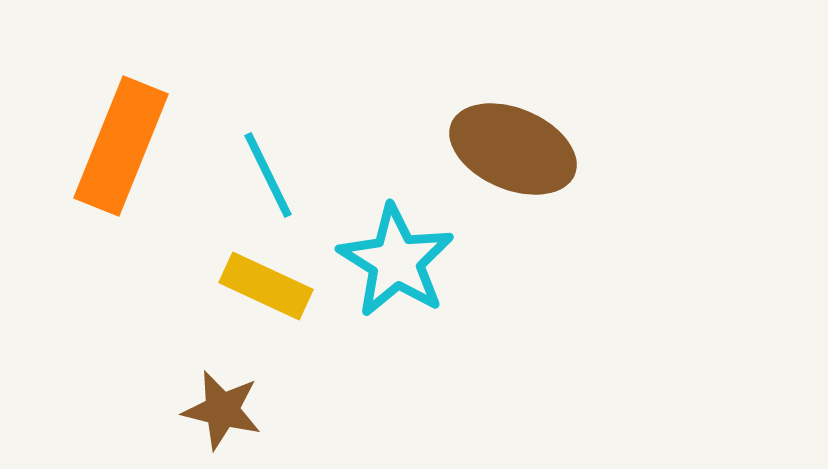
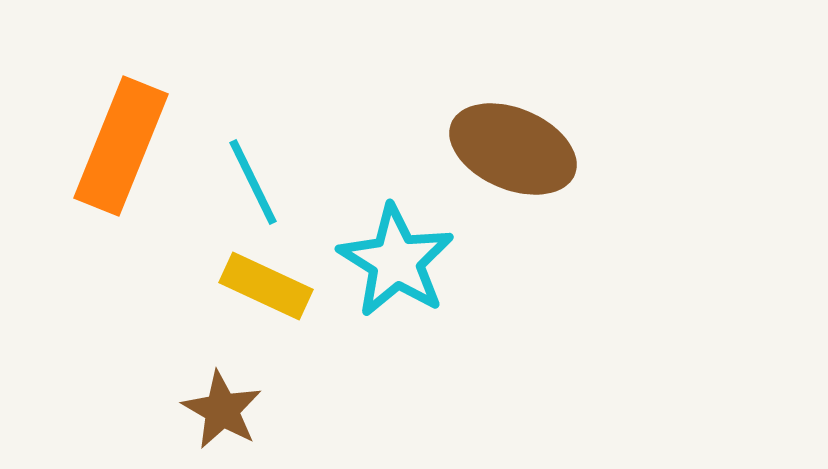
cyan line: moved 15 px left, 7 px down
brown star: rotated 16 degrees clockwise
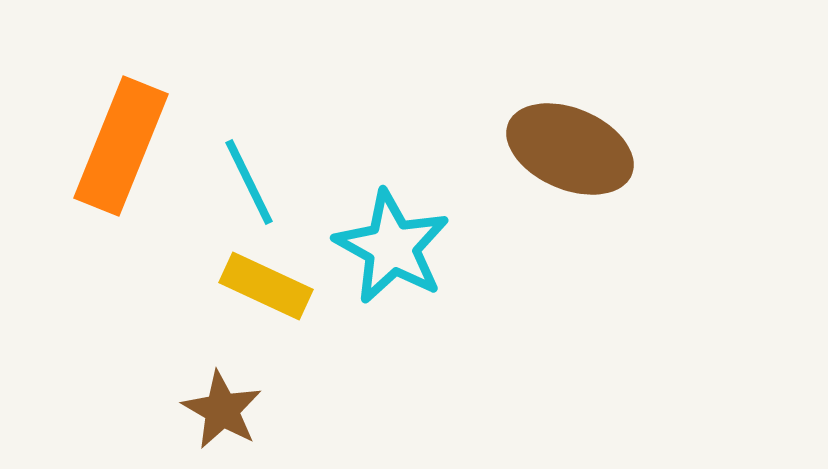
brown ellipse: moved 57 px right
cyan line: moved 4 px left
cyan star: moved 4 px left, 14 px up; rotated 3 degrees counterclockwise
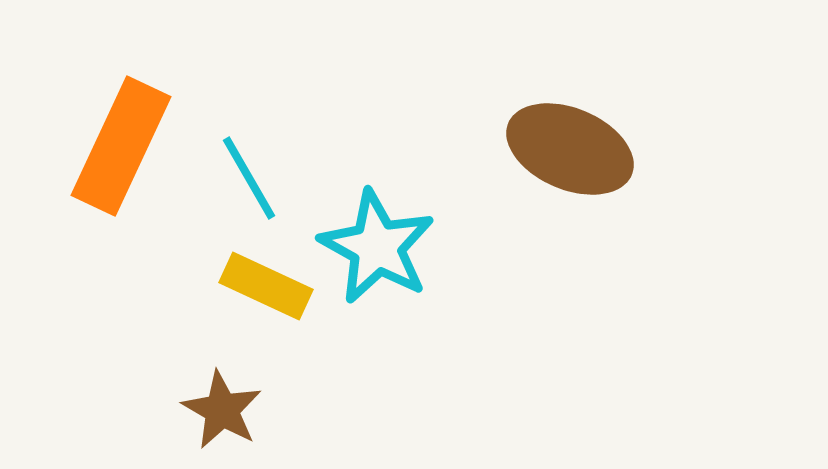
orange rectangle: rotated 3 degrees clockwise
cyan line: moved 4 px up; rotated 4 degrees counterclockwise
cyan star: moved 15 px left
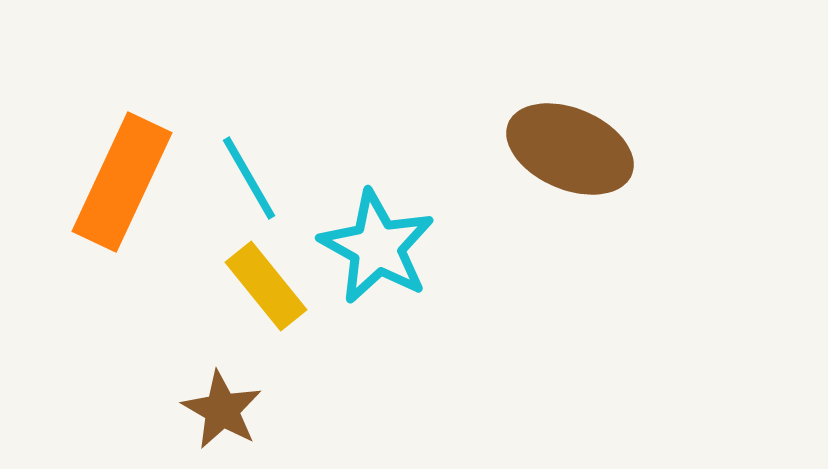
orange rectangle: moved 1 px right, 36 px down
yellow rectangle: rotated 26 degrees clockwise
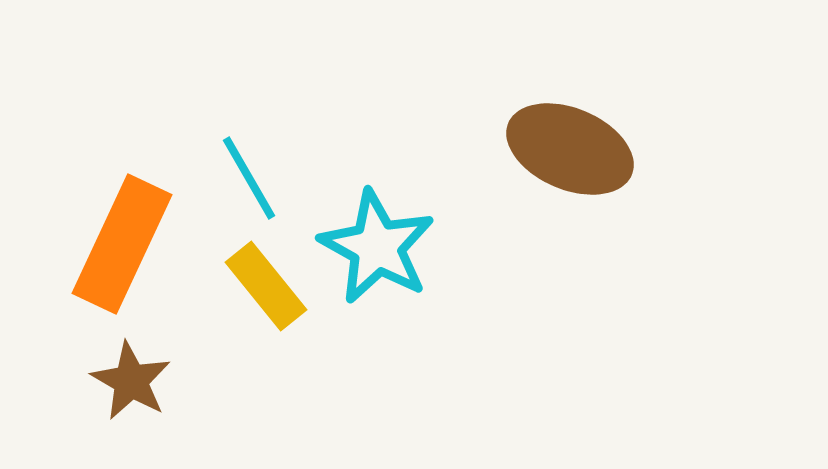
orange rectangle: moved 62 px down
brown star: moved 91 px left, 29 px up
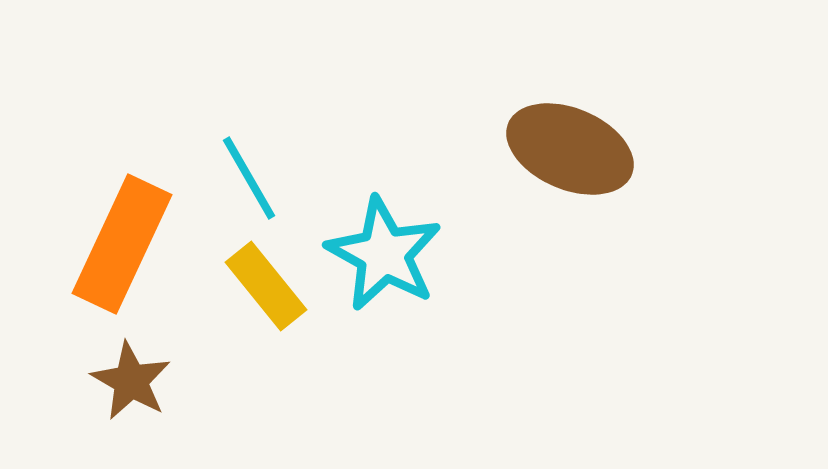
cyan star: moved 7 px right, 7 px down
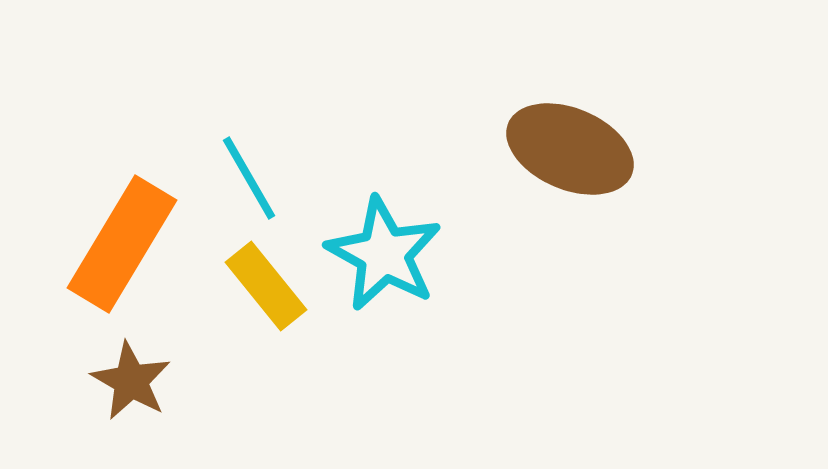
orange rectangle: rotated 6 degrees clockwise
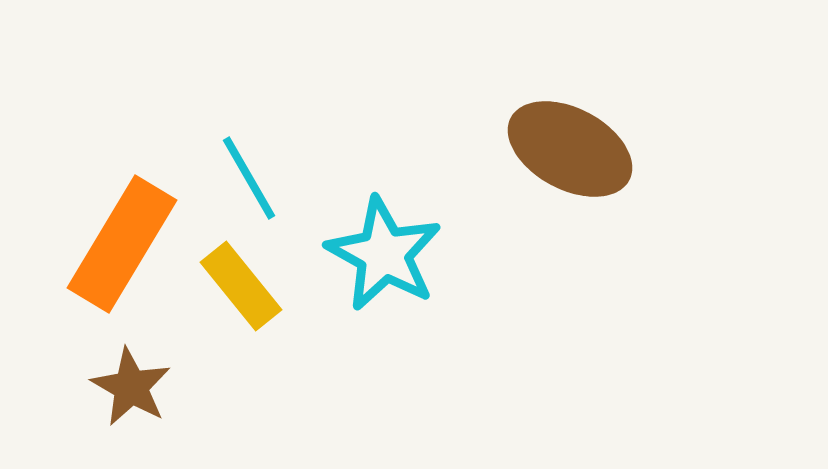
brown ellipse: rotated 5 degrees clockwise
yellow rectangle: moved 25 px left
brown star: moved 6 px down
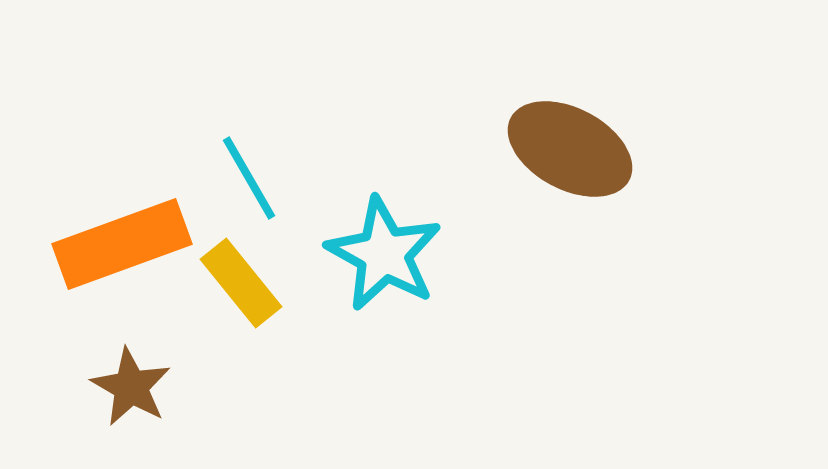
orange rectangle: rotated 39 degrees clockwise
yellow rectangle: moved 3 px up
